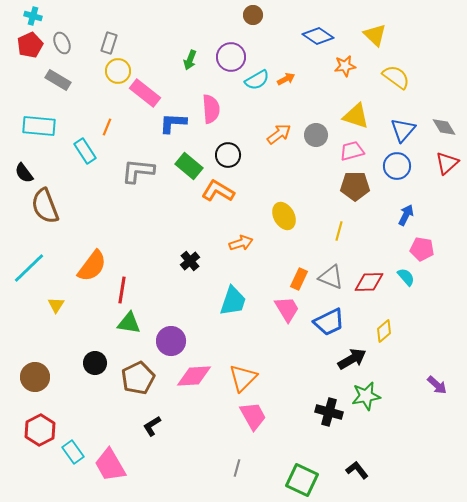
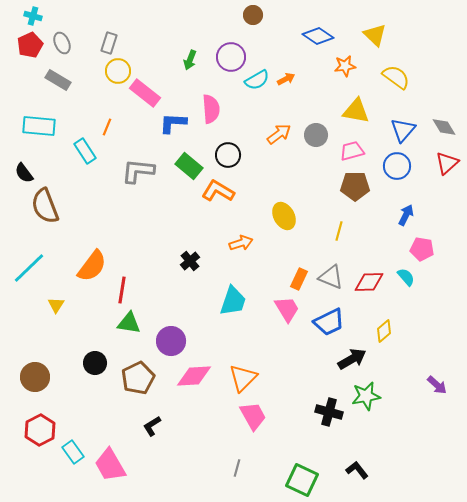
yellow triangle at (356, 116): moved 5 px up; rotated 8 degrees counterclockwise
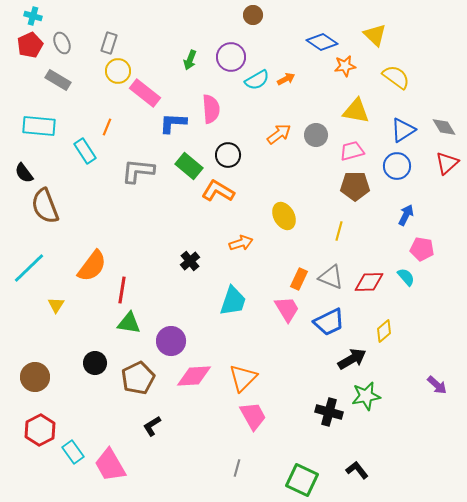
blue diamond at (318, 36): moved 4 px right, 6 px down
blue triangle at (403, 130): rotated 16 degrees clockwise
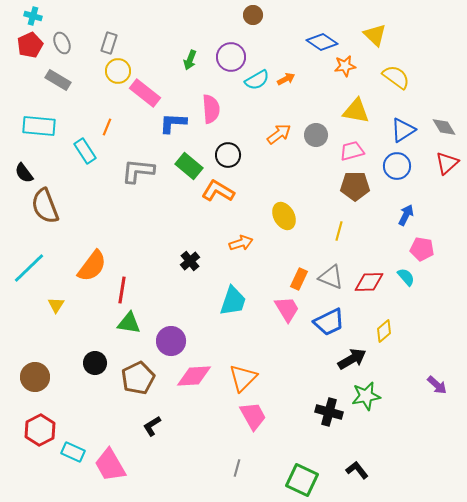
cyan rectangle at (73, 452): rotated 30 degrees counterclockwise
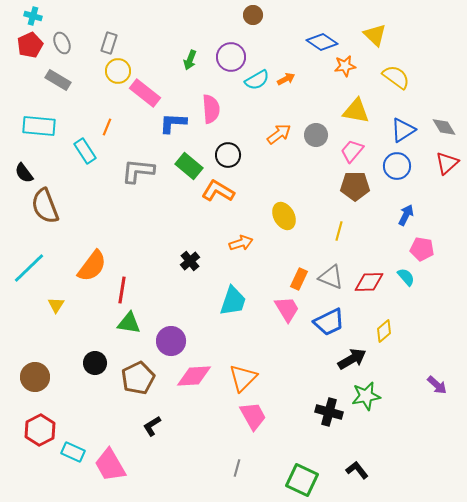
pink trapezoid at (352, 151): rotated 35 degrees counterclockwise
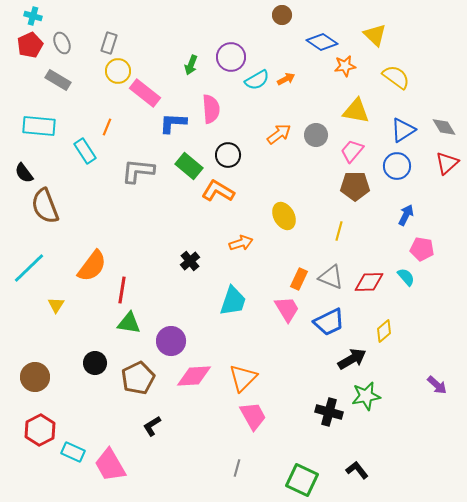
brown circle at (253, 15): moved 29 px right
green arrow at (190, 60): moved 1 px right, 5 px down
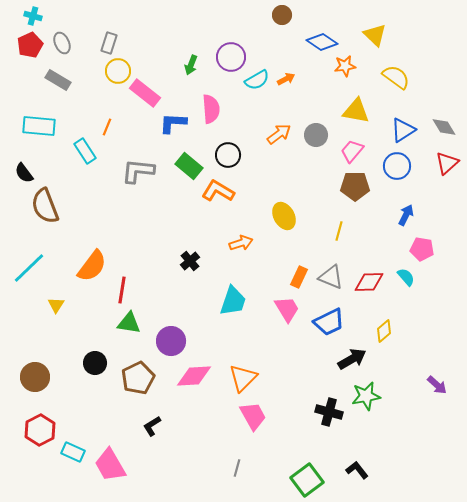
orange rectangle at (299, 279): moved 2 px up
green square at (302, 480): moved 5 px right; rotated 28 degrees clockwise
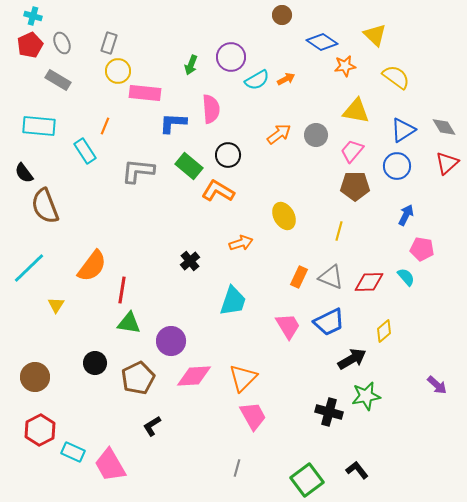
pink rectangle at (145, 93): rotated 32 degrees counterclockwise
orange line at (107, 127): moved 2 px left, 1 px up
pink trapezoid at (287, 309): moved 1 px right, 17 px down
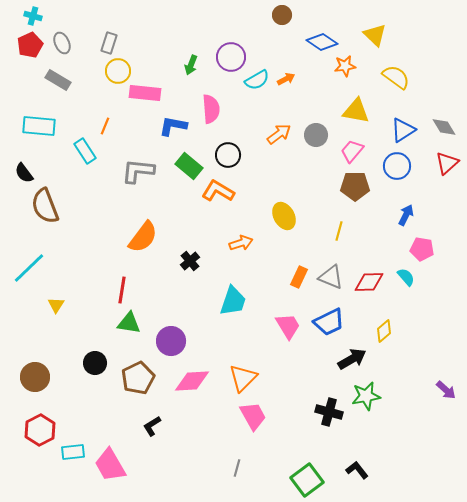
blue L-shape at (173, 123): moved 3 px down; rotated 8 degrees clockwise
orange semicircle at (92, 266): moved 51 px right, 29 px up
pink diamond at (194, 376): moved 2 px left, 5 px down
purple arrow at (437, 385): moved 9 px right, 5 px down
cyan rectangle at (73, 452): rotated 30 degrees counterclockwise
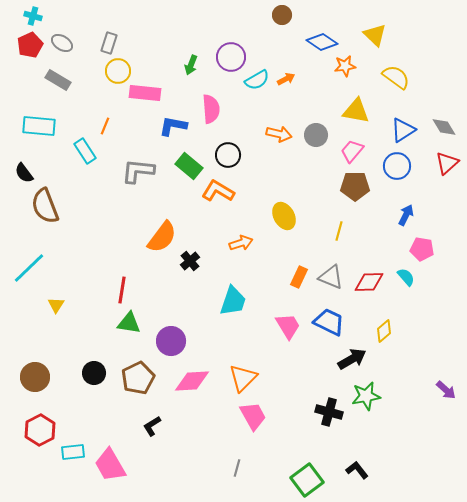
gray ellipse at (62, 43): rotated 35 degrees counterclockwise
orange arrow at (279, 134): rotated 50 degrees clockwise
orange semicircle at (143, 237): moved 19 px right
blue trapezoid at (329, 322): rotated 128 degrees counterclockwise
black circle at (95, 363): moved 1 px left, 10 px down
